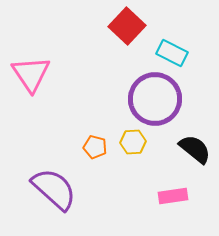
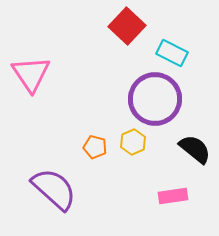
yellow hexagon: rotated 20 degrees counterclockwise
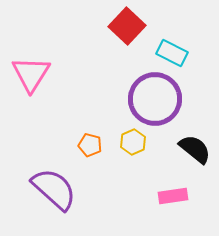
pink triangle: rotated 6 degrees clockwise
orange pentagon: moved 5 px left, 2 px up
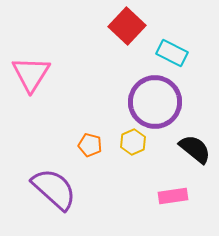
purple circle: moved 3 px down
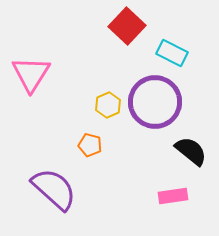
yellow hexagon: moved 25 px left, 37 px up
black semicircle: moved 4 px left, 2 px down
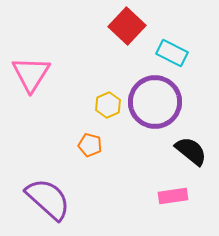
purple semicircle: moved 6 px left, 10 px down
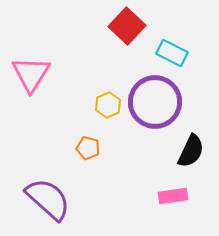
orange pentagon: moved 2 px left, 3 px down
black semicircle: rotated 76 degrees clockwise
